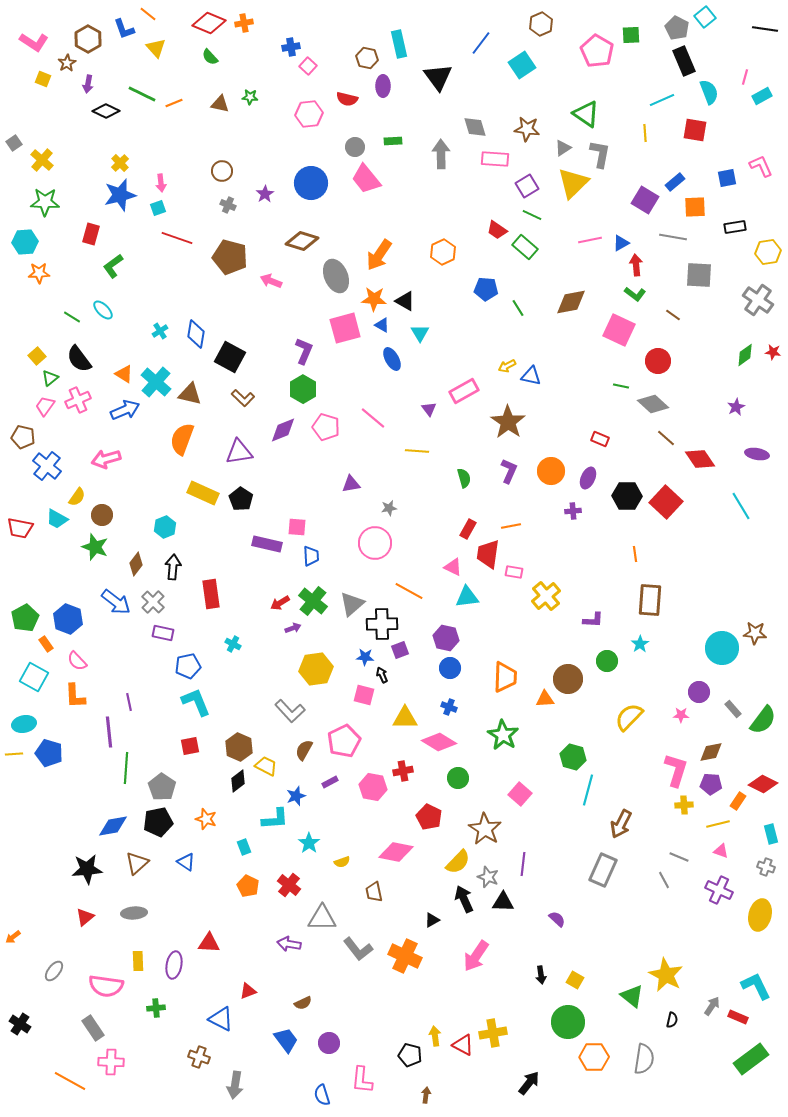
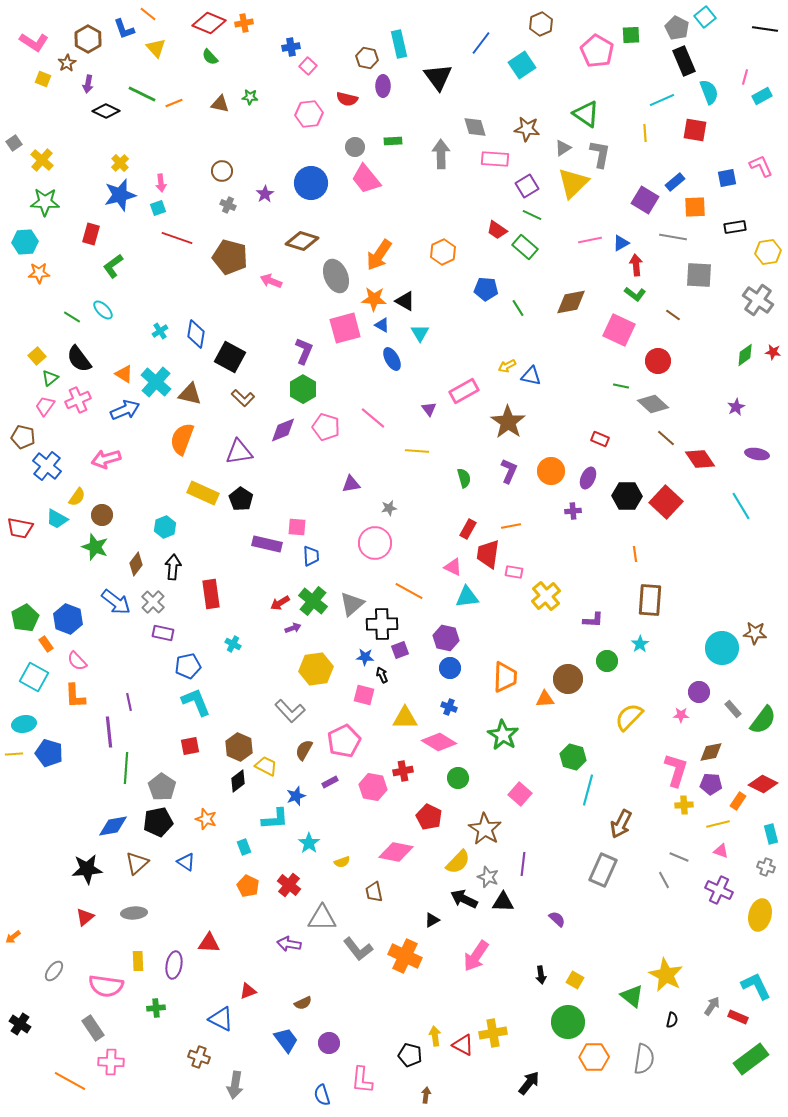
black arrow at (464, 899): rotated 40 degrees counterclockwise
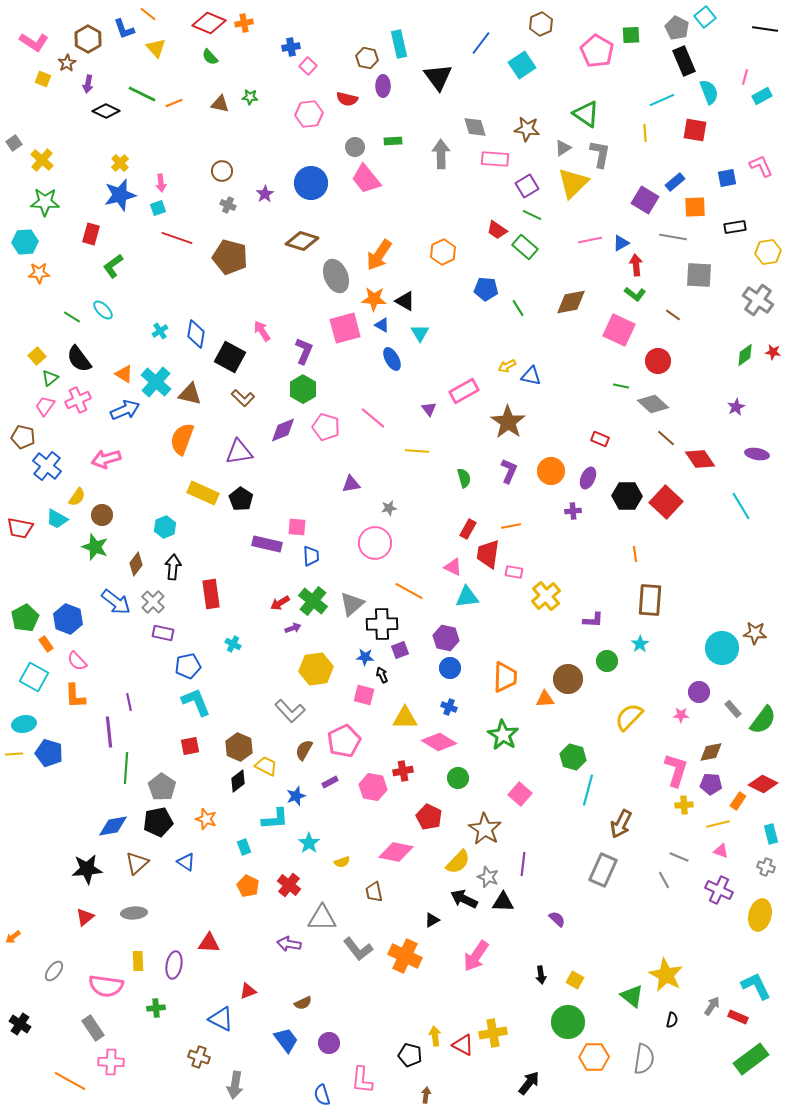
pink arrow at (271, 281): moved 9 px left, 50 px down; rotated 35 degrees clockwise
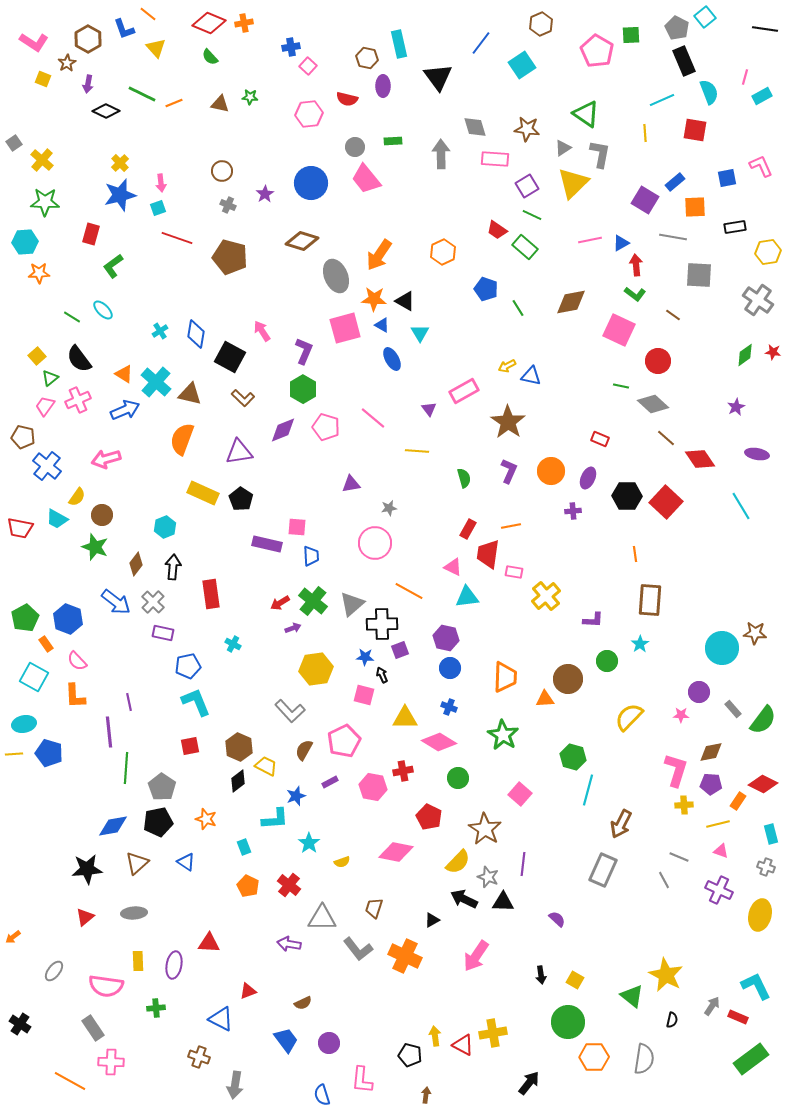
blue pentagon at (486, 289): rotated 15 degrees clockwise
brown trapezoid at (374, 892): moved 16 px down; rotated 30 degrees clockwise
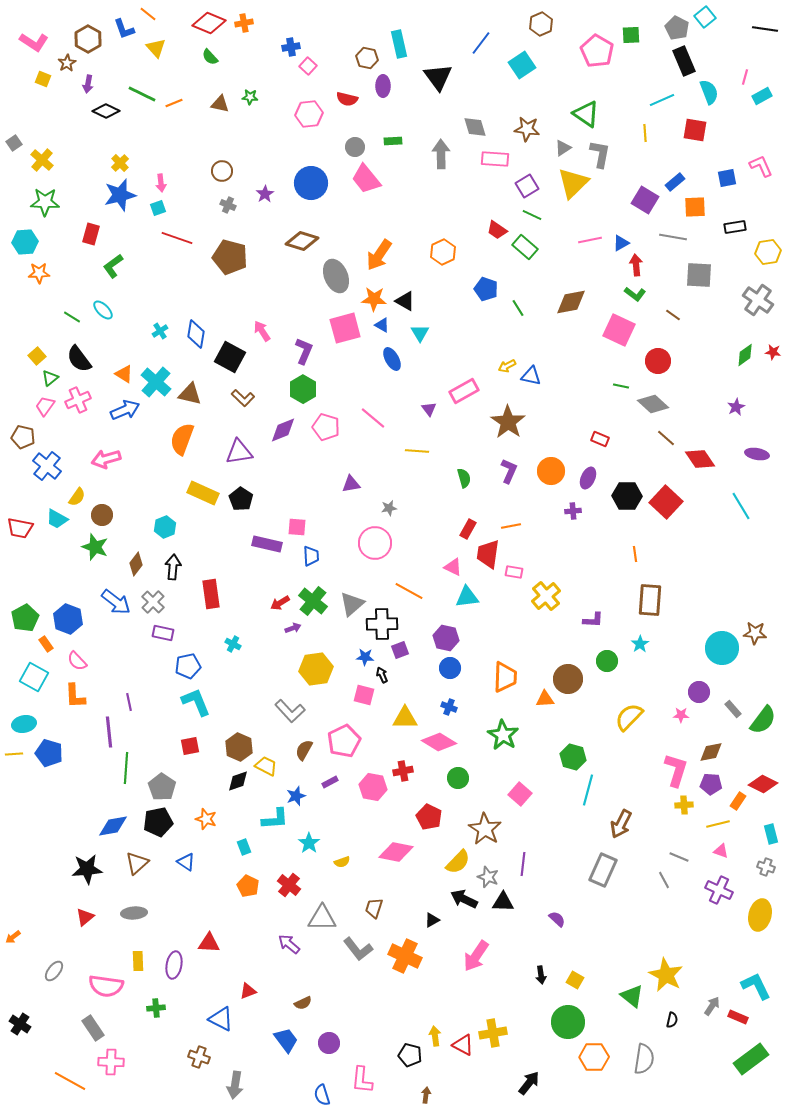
black diamond at (238, 781): rotated 20 degrees clockwise
purple arrow at (289, 944): rotated 30 degrees clockwise
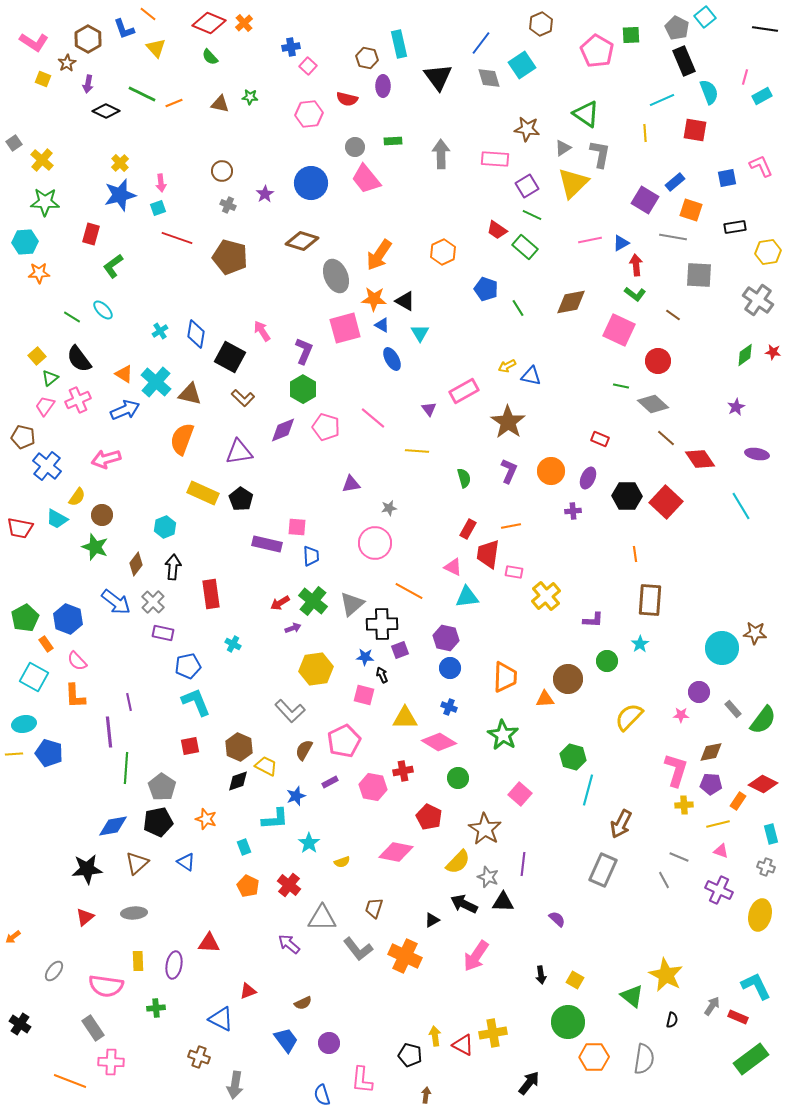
orange cross at (244, 23): rotated 30 degrees counterclockwise
gray diamond at (475, 127): moved 14 px right, 49 px up
orange square at (695, 207): moved 4 px left, 3 px down; rotated 20 degrees clockwise
black arrow at (464, 899): moved 5 px down
orange line at (70, 1081): rotated 8 degrees counterclockwise
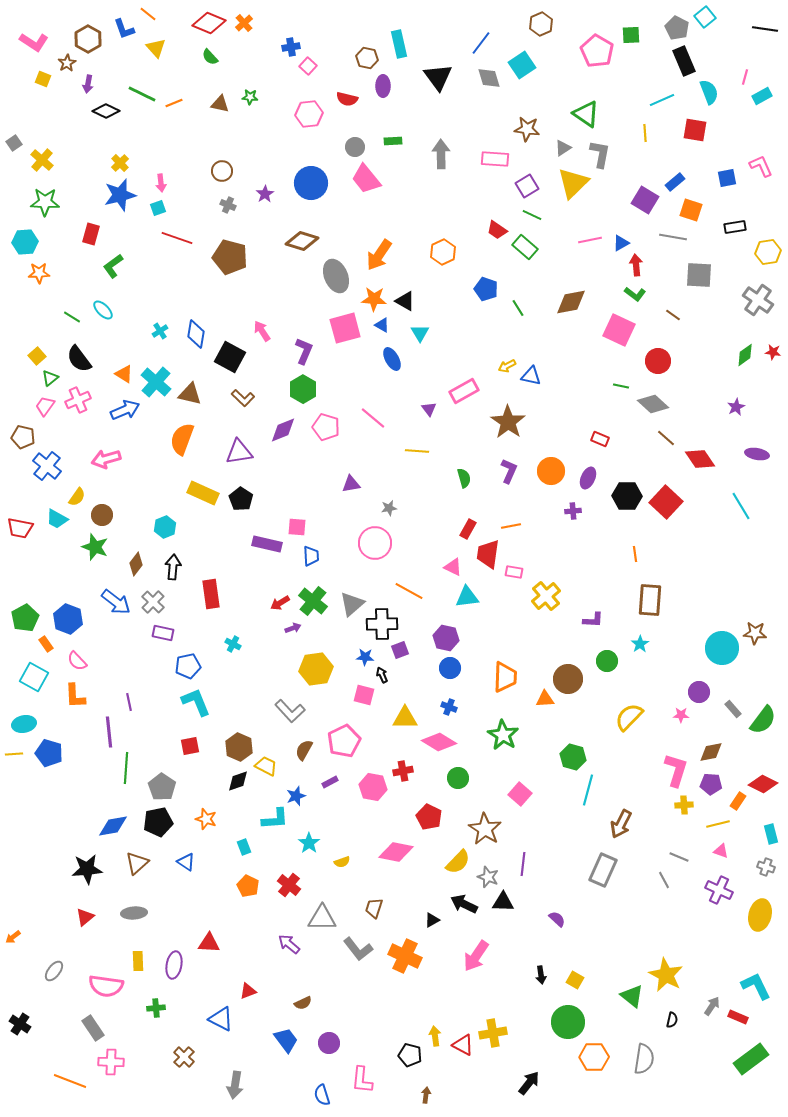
brown cross at (199, 1057): moved 15 px left; rotated 25 degrees clockwise
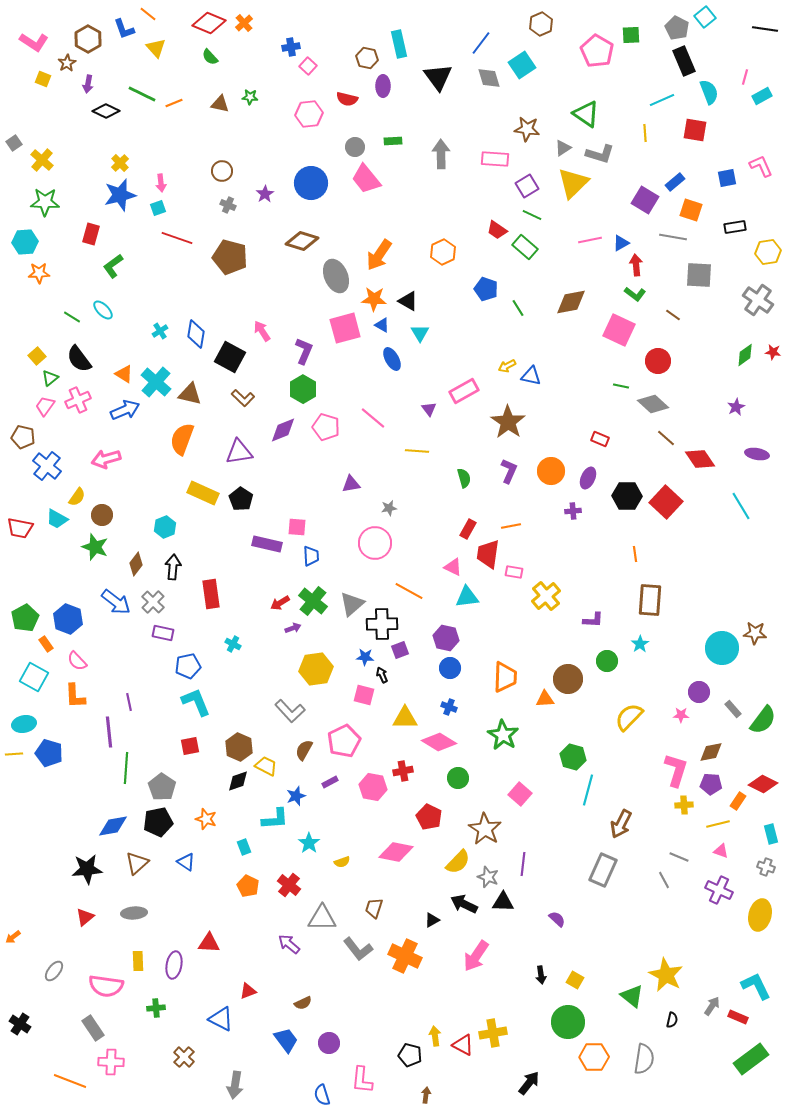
gray L-shape at (600, 154): rotated 96 degrees clockwise
black triangle at (405, 301): moved 3 px right
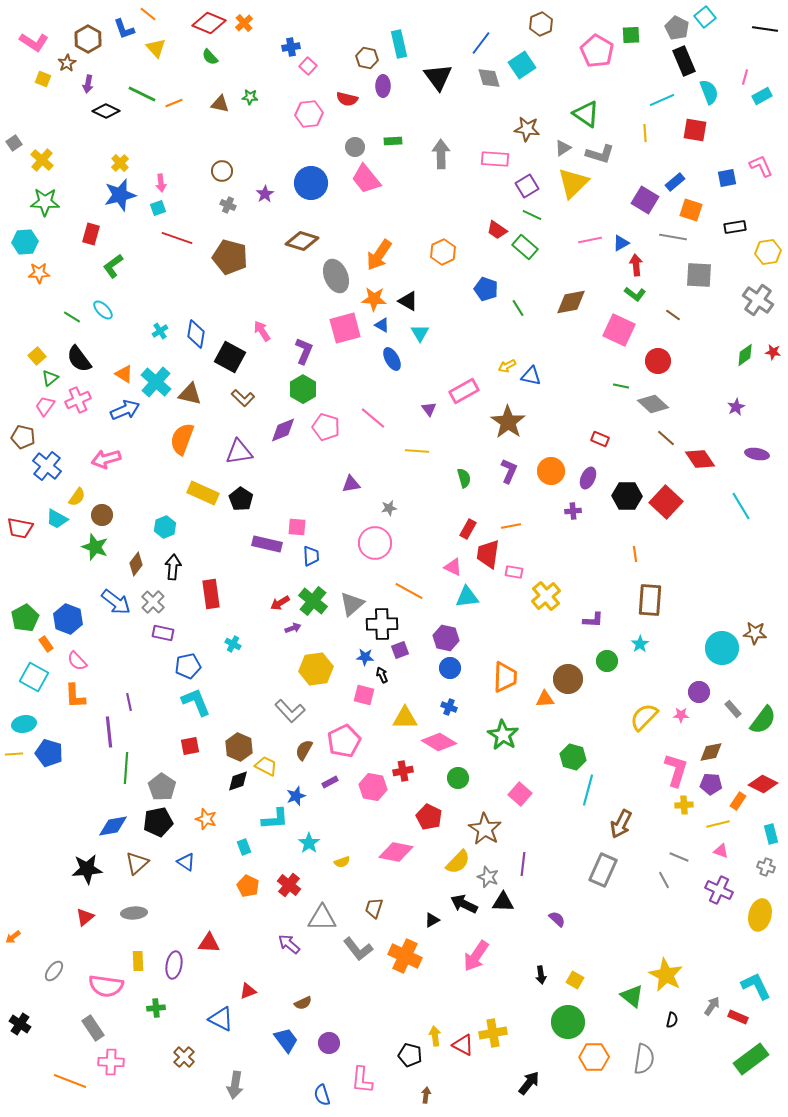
yellow semicircle at (629, 717): moved 15 px right
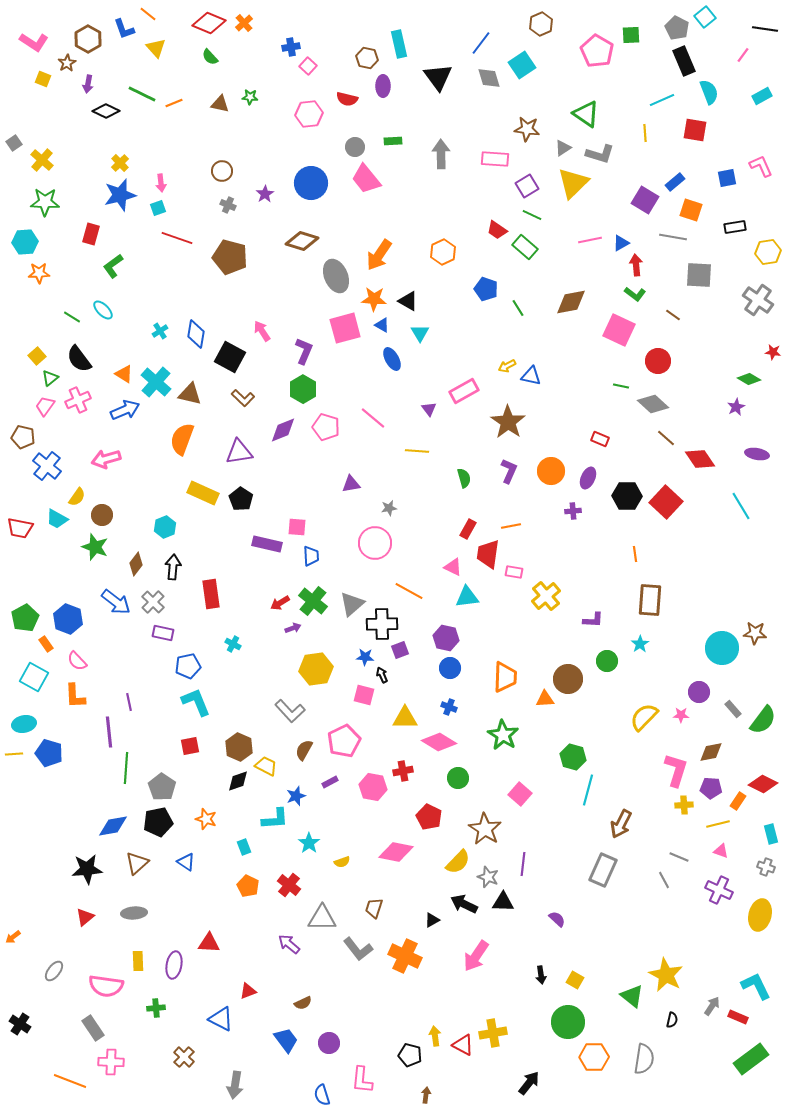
pink line at (745, 77): moved 2 px left, 22 px up; rotated 21 degrees clockwise
green diamond at (745, 355): moved 4 px right, 24 px down; rotated 65 degrees clockwise
purple pentagon at (711, 784): moved 4 px down
